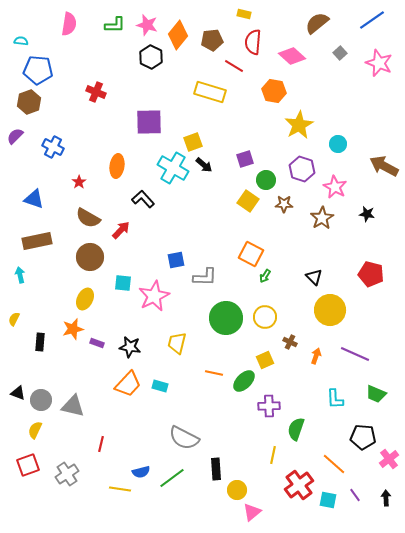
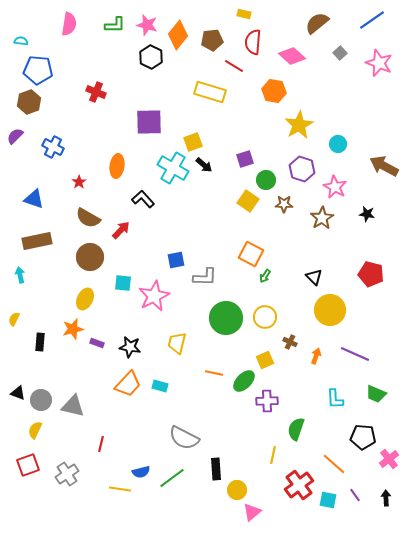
purple cross at (269, 406): moved 2 px left, 5 px up
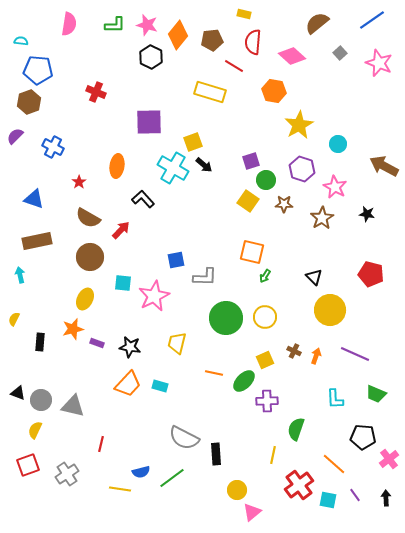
purple square at (245, 159): moved 6 px right, 2 px down
orange square at (251, 254): moved 1 px right, 2 px up; rotated 15 degrees counterclockwise
brown cross at (290, 342): moved 4 px right, 9 px down
black rectangle at (216, 469): moved 15 px up
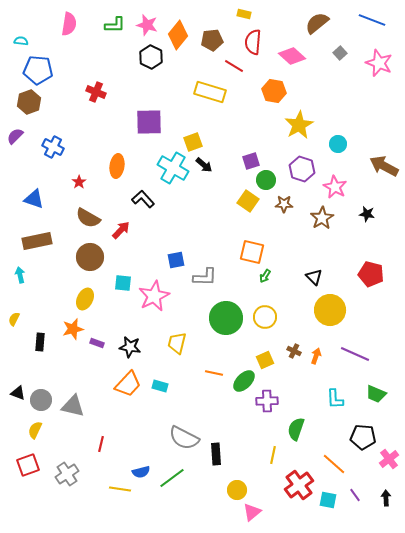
blue line at (372, 20): rotated 56 degrees clockwise
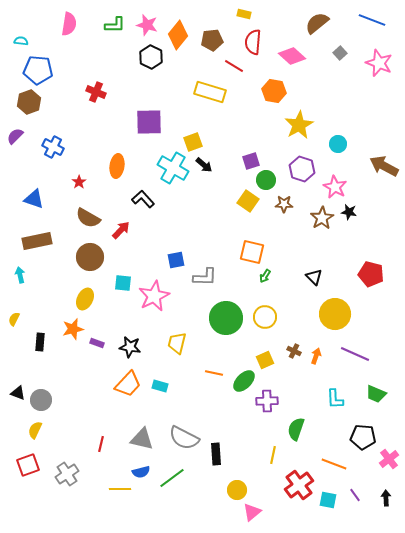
black star at (367, 214): moved 18 px left, 2 px up
yellow circle at (330, 310): moved 5 px right, 4 px down
gray triangle at (73, 406): moved 69 px right, 33 px down
orange line at (334, 464): rotated 20 degrees counterclockwise
yellow line at (120, 489): rotated 10 degrees counterclockwise
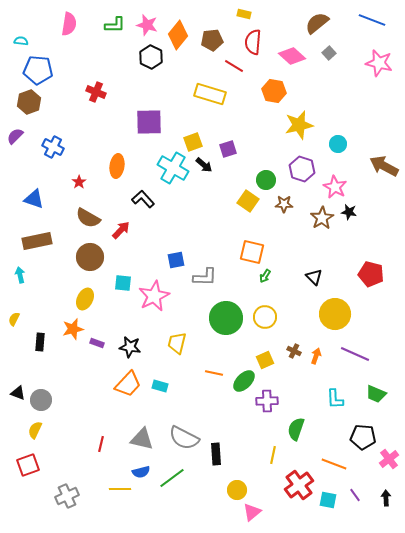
gray square at (340, 53): moved 11 px left
pink star at (379, 63): rotated 8 degrees counterclockwise
yellow rectangle at (210, 92): moved 2 px down
yellow star at (299, 125): rotated 16 degrees clockwise
purple square at (251, 161): moved 23 px left, 12 px up
gray cross at (67, 474): moved 22 px down; rotated 10 degrees clockwise
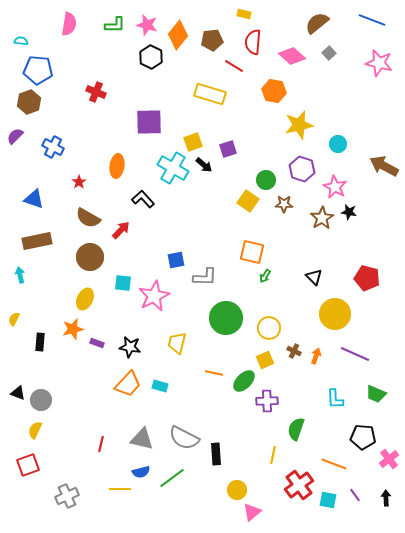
red pentagon at (371, 274): moved 4 px left, 4 px down
yellow circle at (265, 317): moved 4 px right, 11 px down
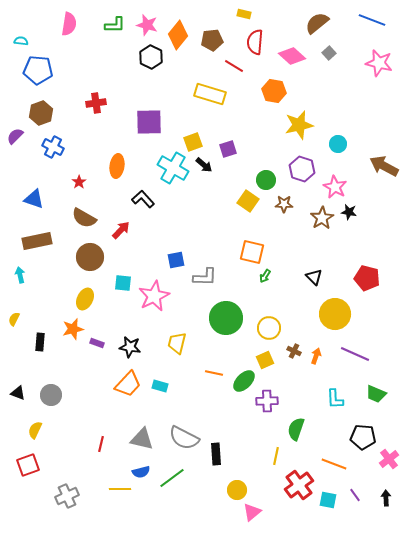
red semicircle at (253, 42): moved 2 px right
red cross at (96, 92): moved 11 px down; rotated 30 degrees counterclockwise
brown hexagon at (29, 102): moved 12 px right, 11 px down
brown semicircle at (88, 218): moved 4 px left
gray circle at (41, 400): moved 10 px right, 5 px up
yellow line at (273, 455): moved 3 px right, 1 px down
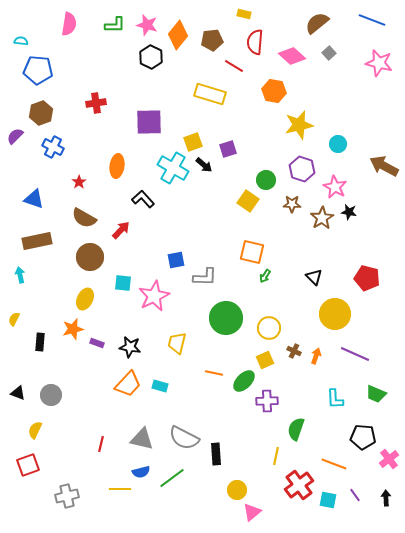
brown star at (284, 204): moved 8 px right
gray cross at (67, 496): rotated 10 degrees clockwise
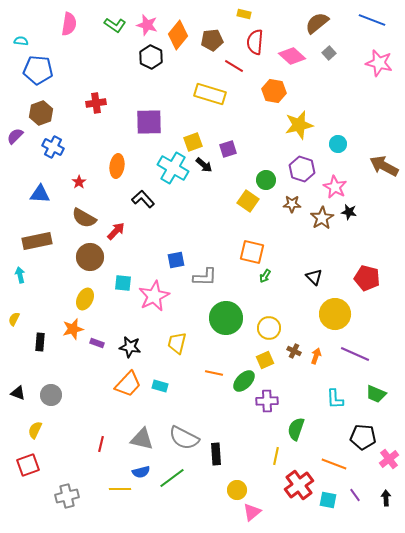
green L-shape at (115, 25): rotated 35 degrees clockwise
blue triangle at (34, 199): moved 6 px right, 5 px up; rotated 15 degrees counterclockwise
red arrow at (121, 230): moved 5 px left, 1 px down
